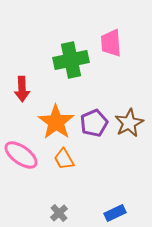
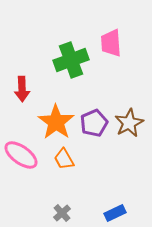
green cross: rotated 8 degrees counterclockwise
gray cross: moved 3 px right
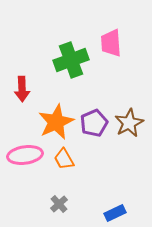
orange star: rotated 12 degrees clockwise
pink ellipse: moved 4 px right; rotated 44 degrees counterclockwise
gray cross: moved 3 px left, 9 px up
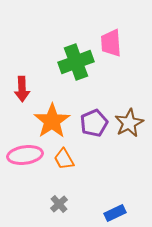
green cross: moved 5 px right, 2 px down
orange star: moved 4 px left, 1 px up; rotated 9 degrees counterclockwise
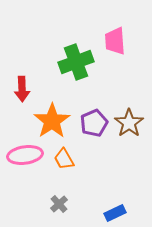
pink trapezoid: moved 4 px right, 2 px up
brown star: rotated 8 degrees counterclockwise
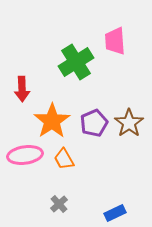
green cross: rotated 12 degrees counterclockwise
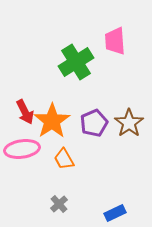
red arrow: moved 3 px right, 23 px down; rotated 25 degrees counterclockwise
pink ellipse: moved 3 px left, 6 px up
